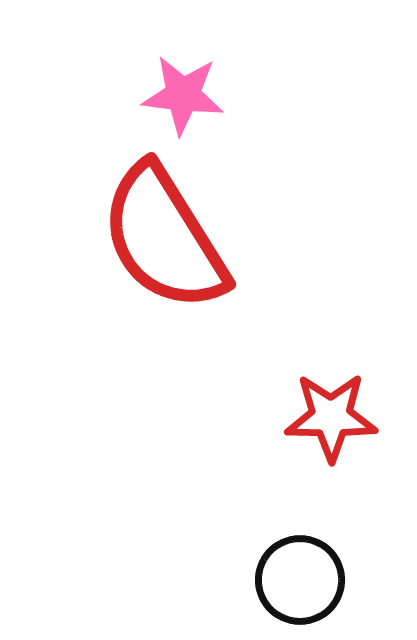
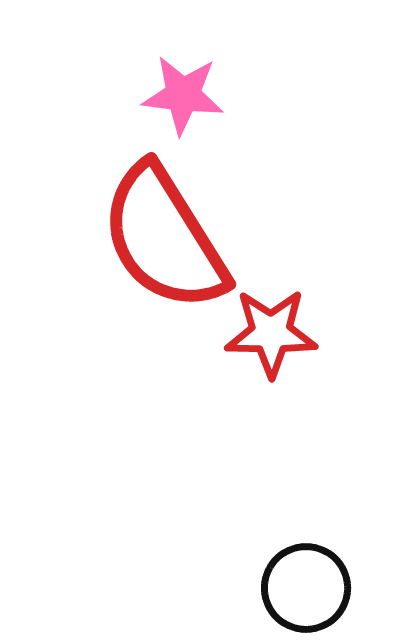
red star: moved 60 px left, 84 px up
black circle: moved 6 px right, 8 px down
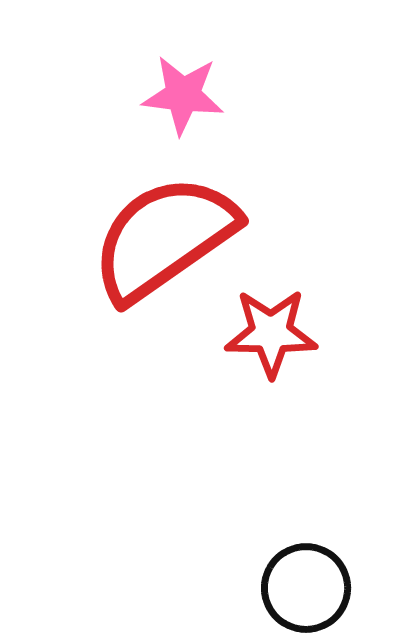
red semicircle: rotated 87 degrees clockwise
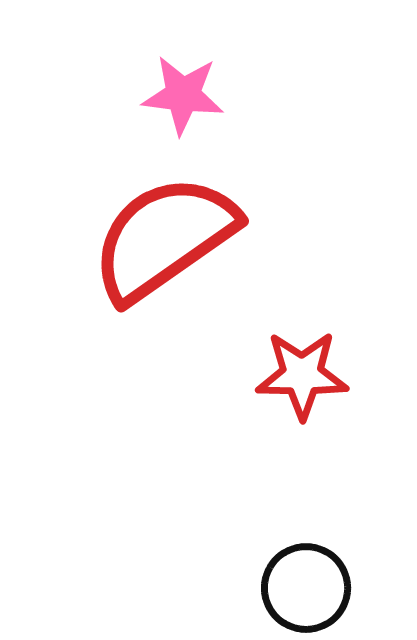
red star: moved 31 px right, 42 px down
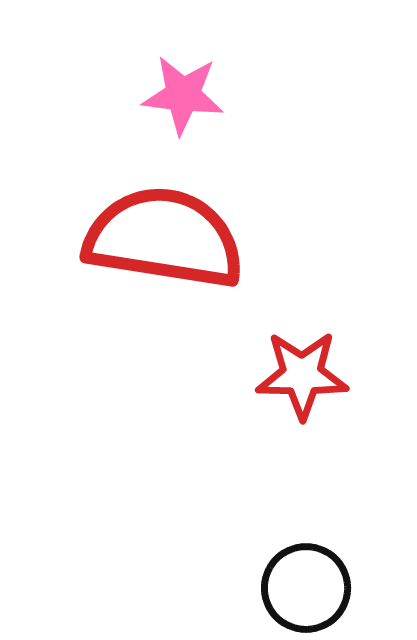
red semicircle: rotated 44 degrees clockwise
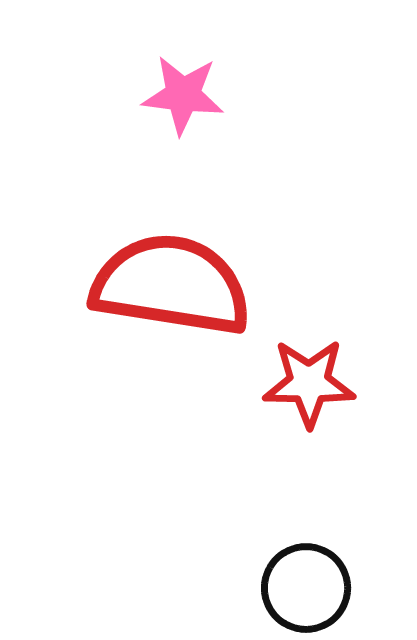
red semicircle: moved 7 px right, 47 px down
red star: moved 7 px right, 8 px down
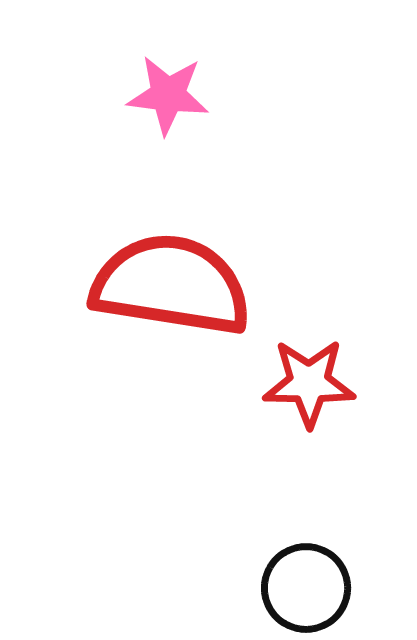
pink star: moved 15 px left
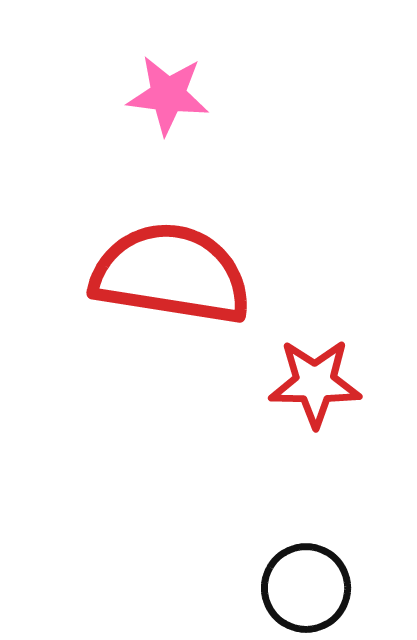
red semicircle: moved 11 px up
red star: moved 6 px right
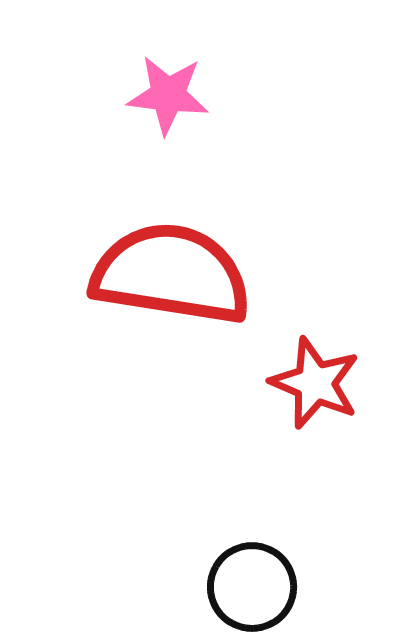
red star: rotated 22 degrees clockwise
black circle: moved 54 px left, 1 px up
